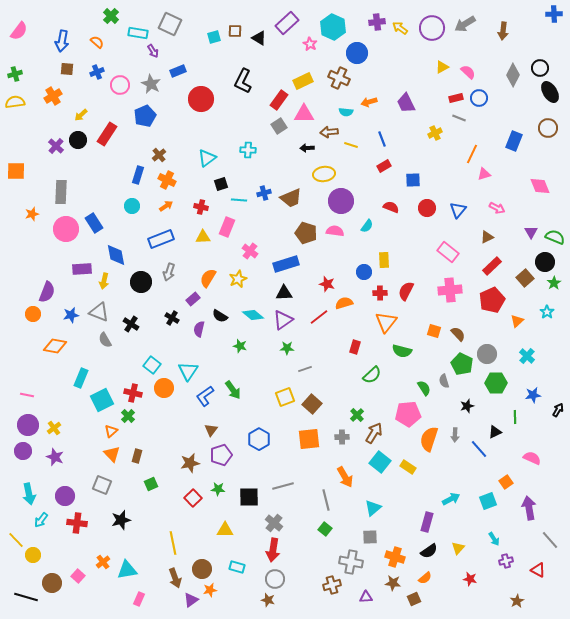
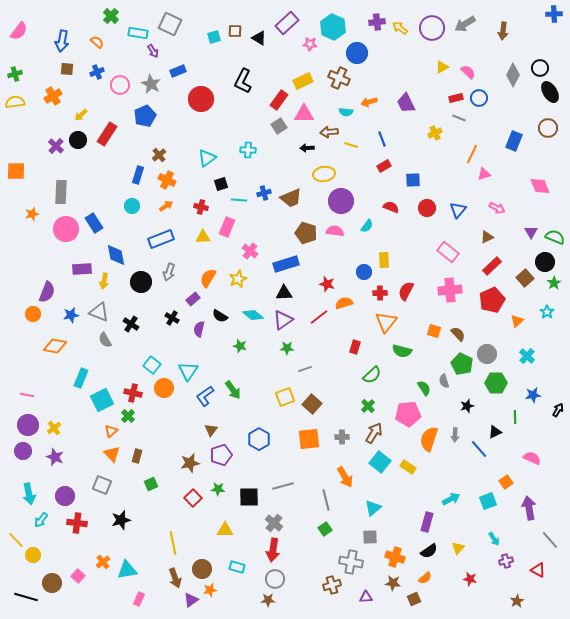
pink star at (310, 44): rotated 24 degrees counterclockwise
green cross at (357, 415): moved 11 px right, 9 px up
green square at (325, 529): rotated 16 degrees clockwise
brown star at (268, 600): rotated 16 degrees counterclockwise
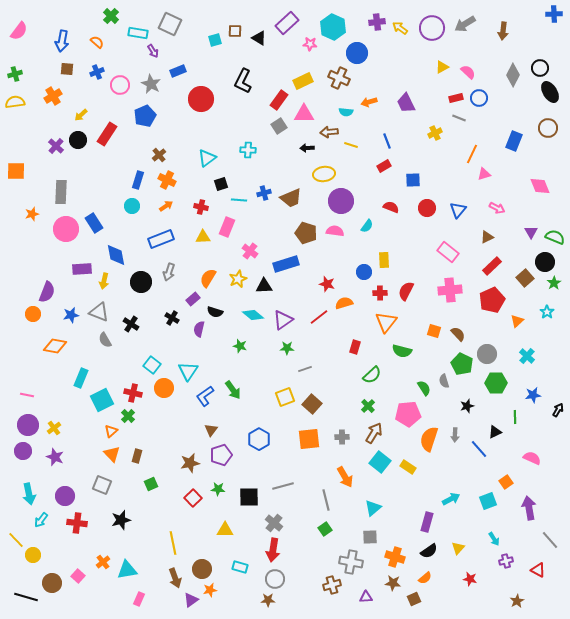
cyan square at (214, 37): moved 1 px right, 3 px down
blue line at (382, 139): moved 5 px right, 2 px down
blue rectangle at (138, 175): moved 5 px down
black triangle at (284, 293): moved 20 px left, 7 px up
black semicircle at (220, 316): moved 5 px left, 4 px up; rotated 14 degrees counterclockwise
cyan rectangle at (237, 567): moved 3 px right
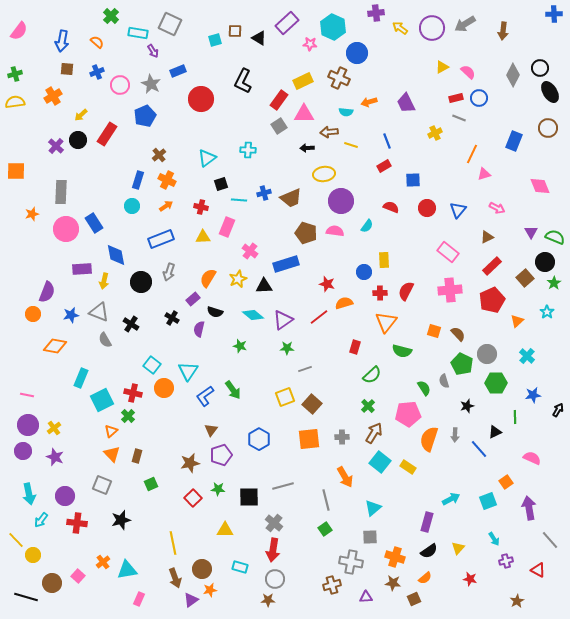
purple cross at (377, 22): moved 1 px left, 9 px up
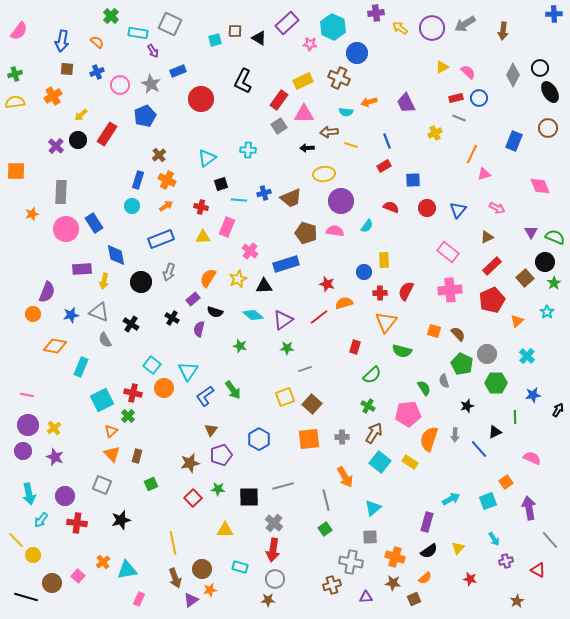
cyan rectangle at (81, 378): moved 11 px up
green cross at (368, 406): rotated 16 degrees counterclockwise
yellow rectangle at (408, 467): moved 2 px right, 5 px up
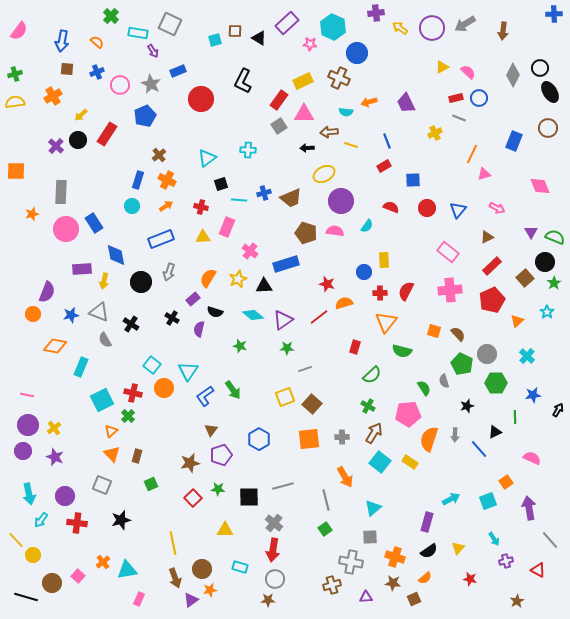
yellow ellipse at (324, 174): rotated 20 degrees counterclockwise
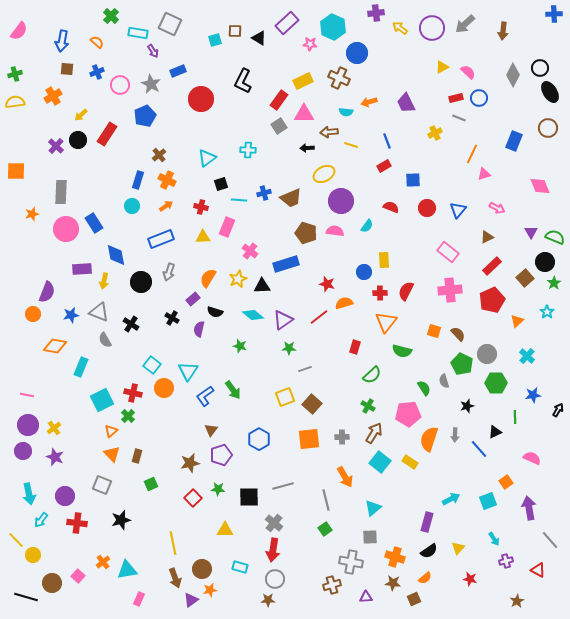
gray arrow at (465, 24): rotated 10 degrees counterclockwise
black triangle at (264, 286): moved 2 px left
green star at (287, 348): moved 2 px right
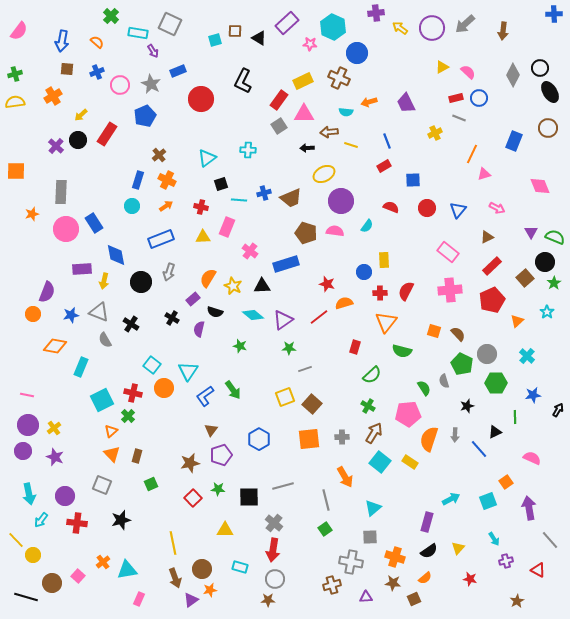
yellow star at (238, 279): moved 5 px left, 7 px down; rotated 24 degrees counterclockwise
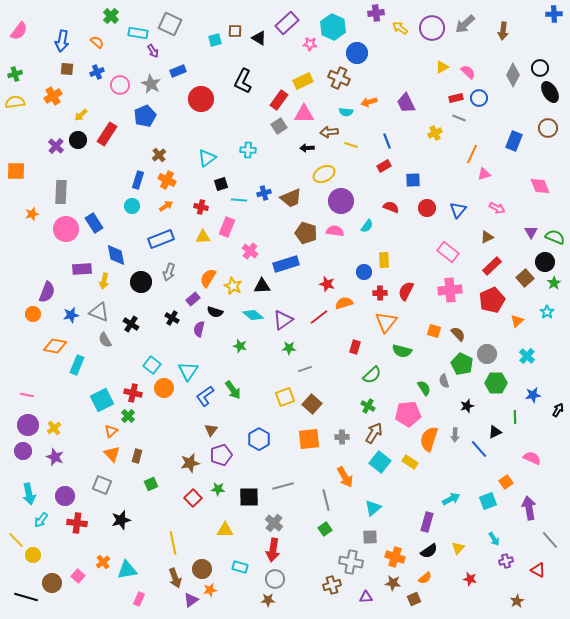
cyan rectangle at (81, 367): moved 4 px left, 2 px up
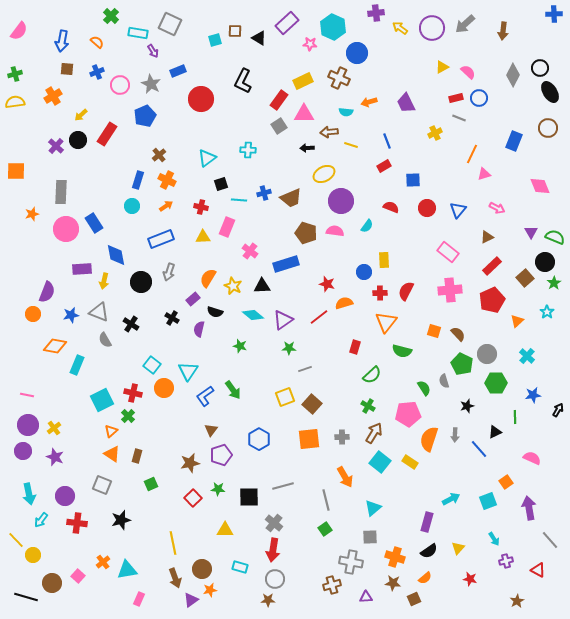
orange triangle at (112, 454): rotated 12 degrees counterclockwise
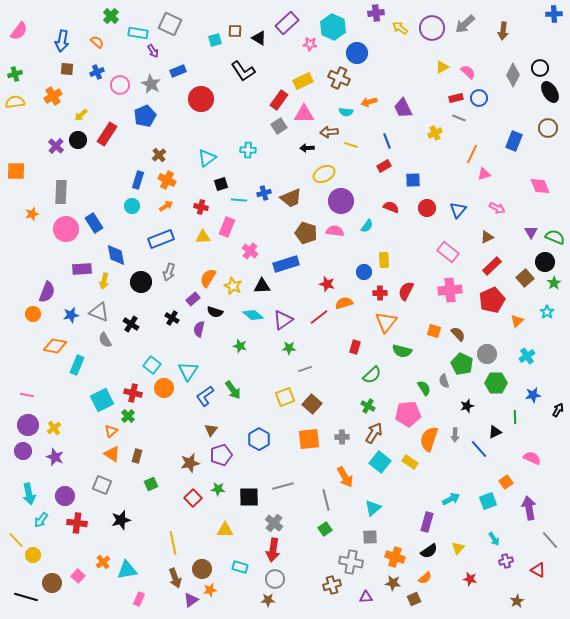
black L-shape at (243, 81): moved 10 px up; rotated 60 degrees counterclockwise
purple trapezoid at (406, 103): moved 3 px left, 5 px down
cyan cross at (527, 356): rotated 14 degrees clockwise
